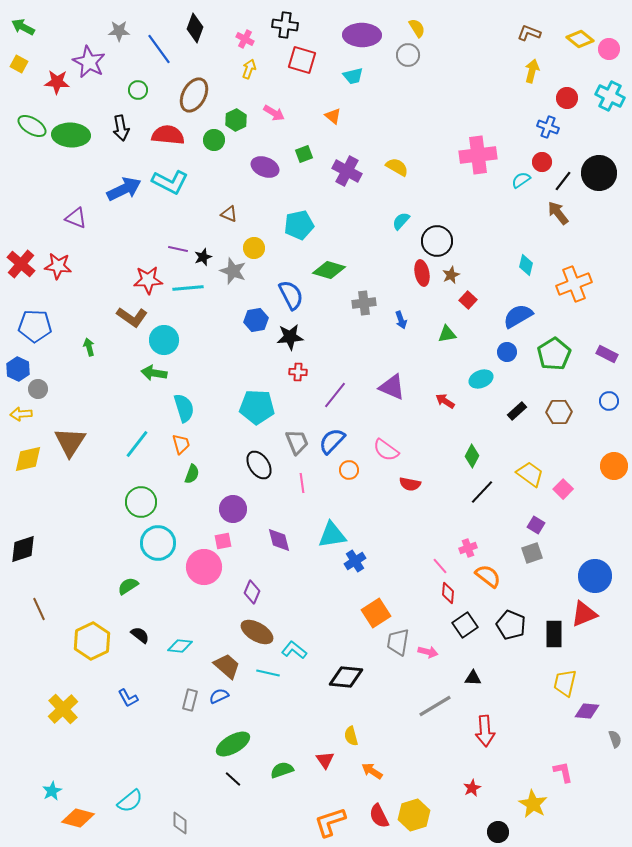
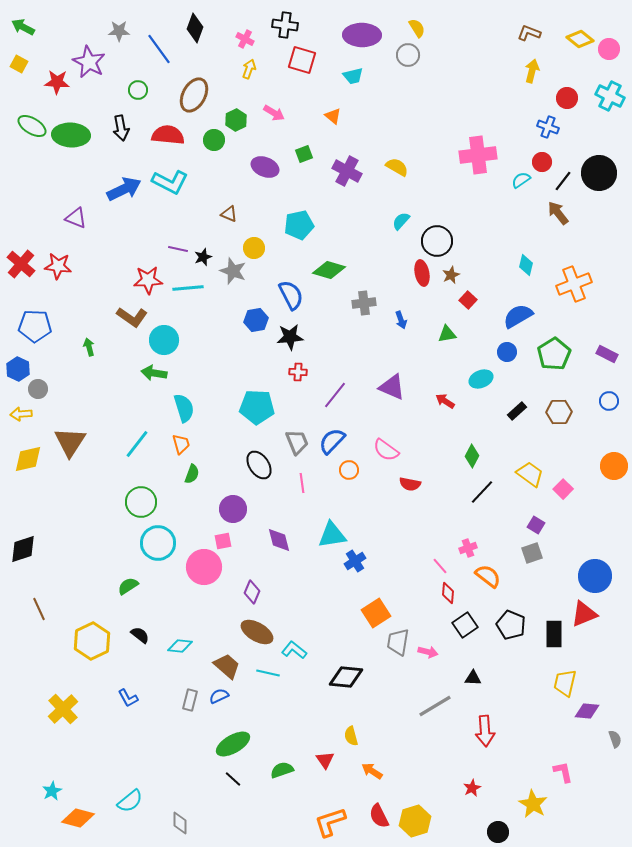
yellow hexagon at (414, 815): moved 1 px right, 6 px down
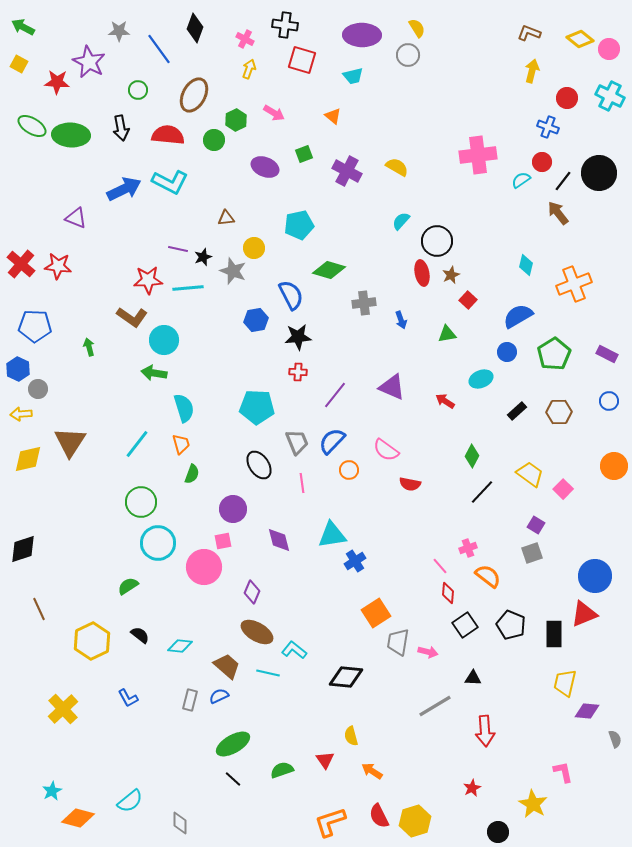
brown triangle at (229, 214): moved 3 px left, 4 px down; rotated 30 degrees counterclockwise
black star at (290, 337): moved 8 px right
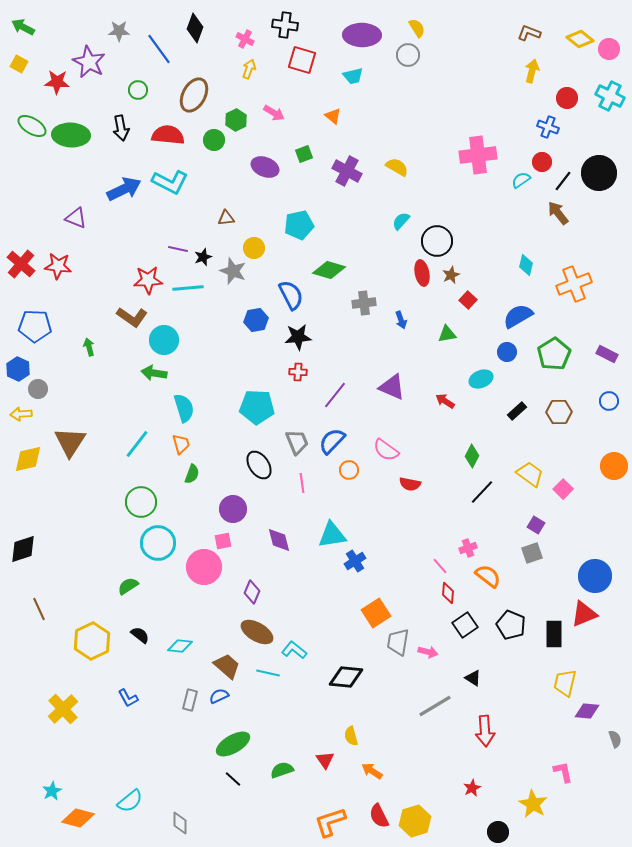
black triangle at (473, 678): rotated 30 degrees clockwise
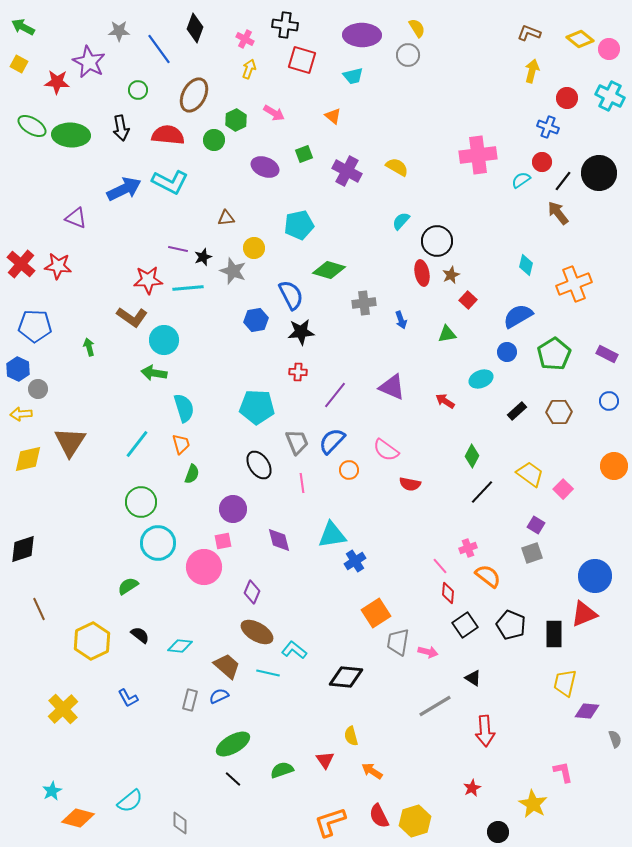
black star at (298, 337): moved 3 px right, 5 px up
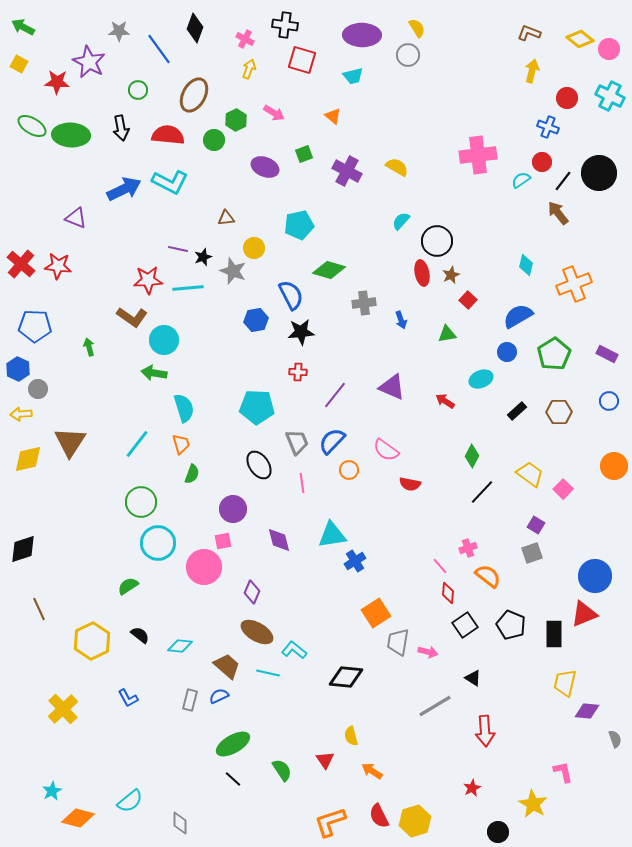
green semicircle at (282, 770): rotated 75 degrees clockwise
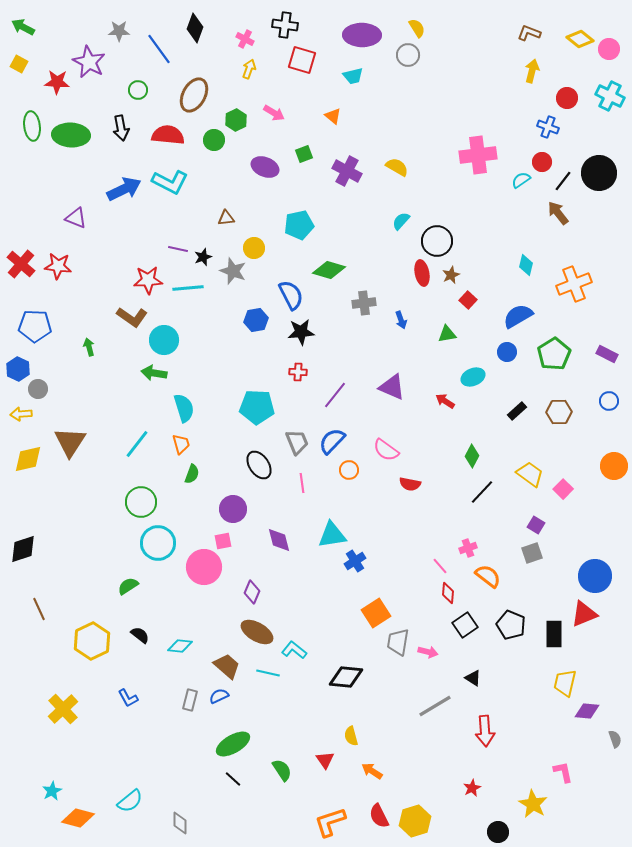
green ellipse at (32, 126): rotated 52 degrees clockwise
cyan ellipse at (481, 379): moved 8 px left, 2 px up
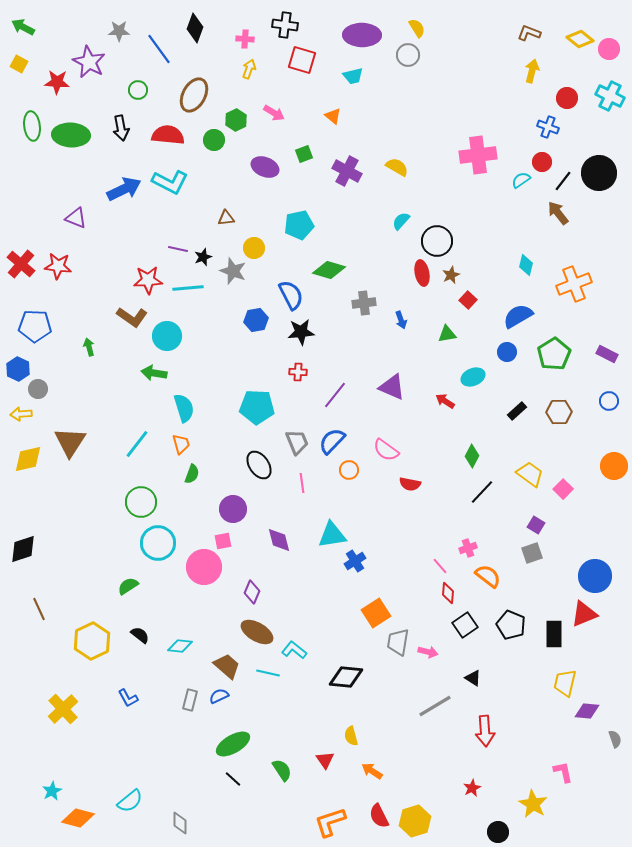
pink cross at (245, 39): rotated 24 degrees counterclockwise
cyan circle at (164, 340): moved 3 px right, 4 px up
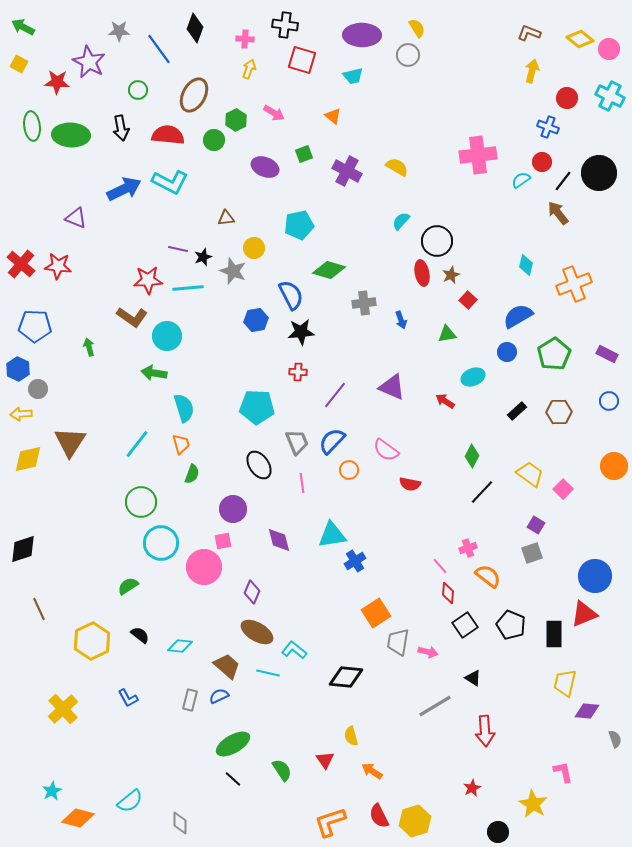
cyan circle at (158, 543): moved 3 px right
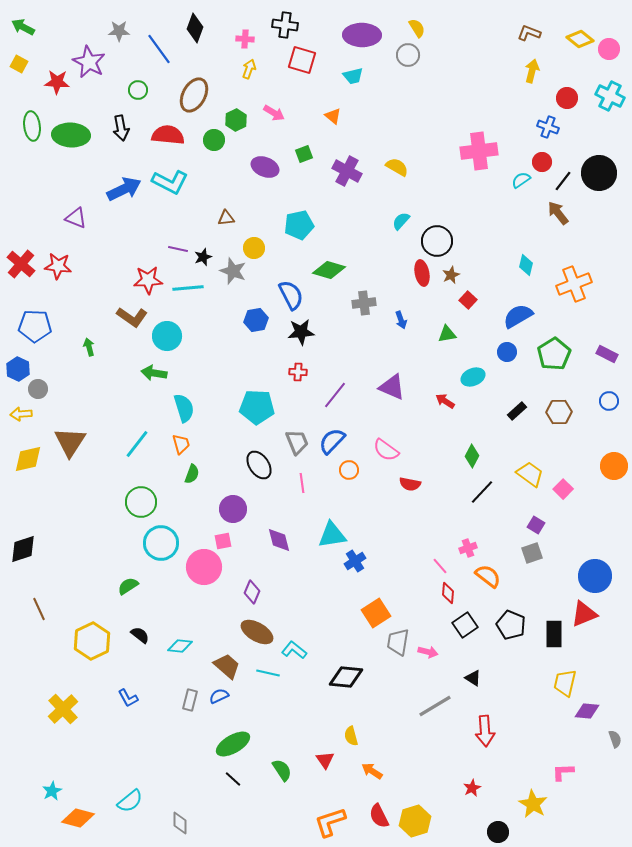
pink cross at (478, 155): moved 1 px right, 4 px up
pink L-shape at (563, 772): rotated 80 degrees counterclockwise
